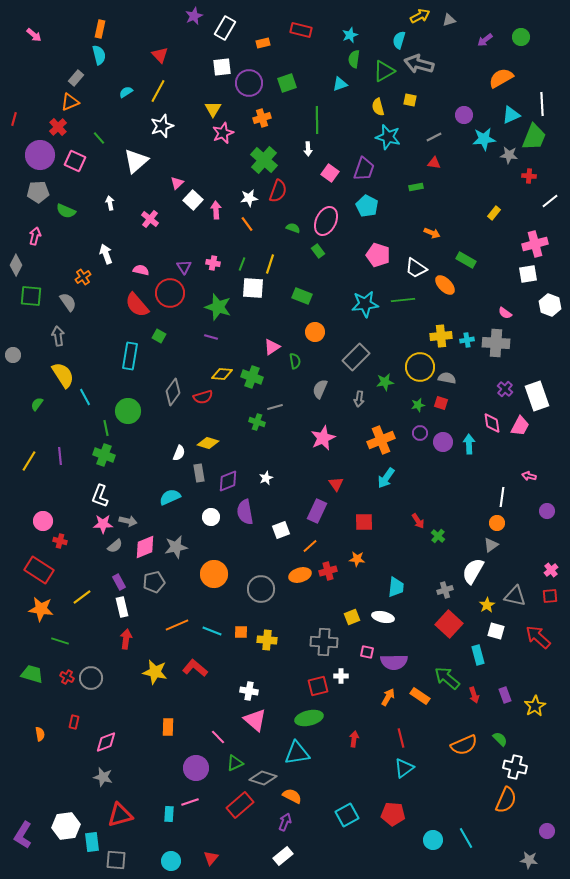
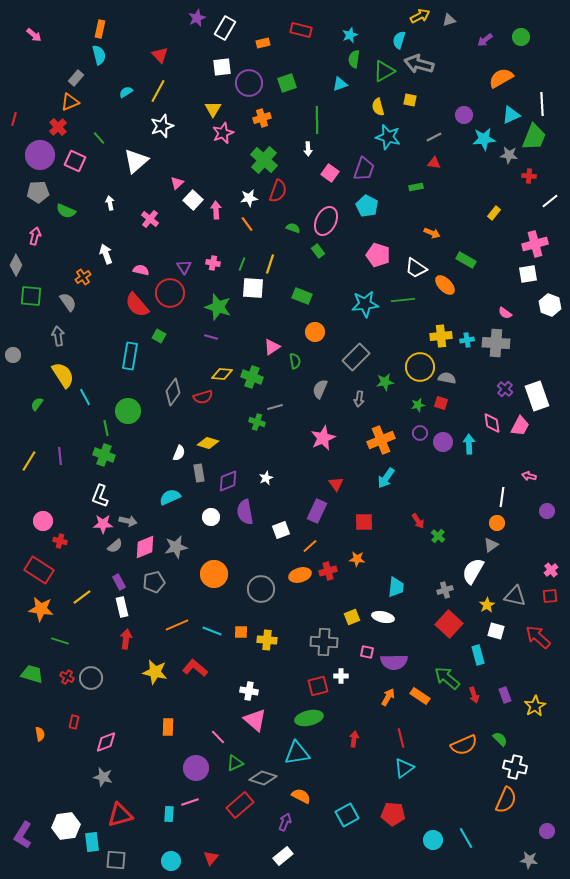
purple star at (194, 16): moved 3 px right, 2 px down
orange semicircle at (292, 796): moved 9 px right
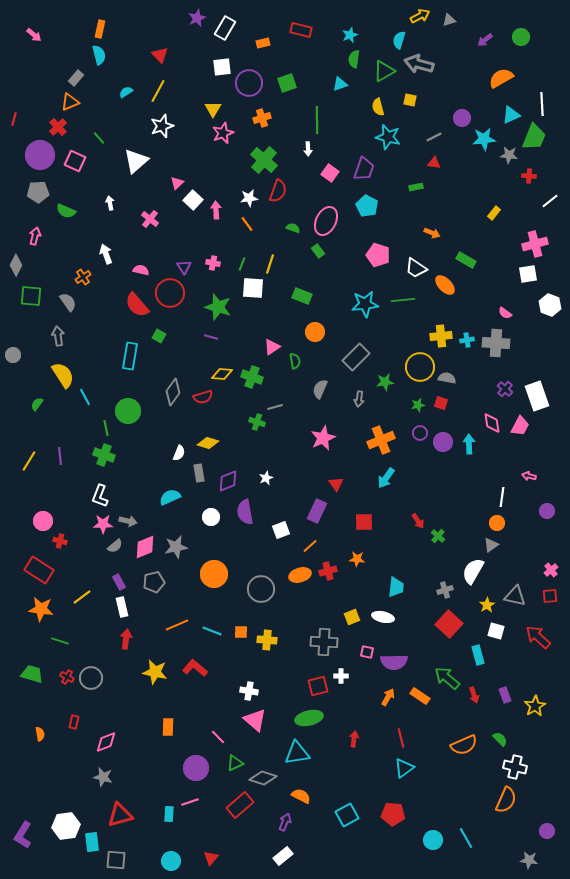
purple circle at (464, 115): moved 2 px left, 3 px down
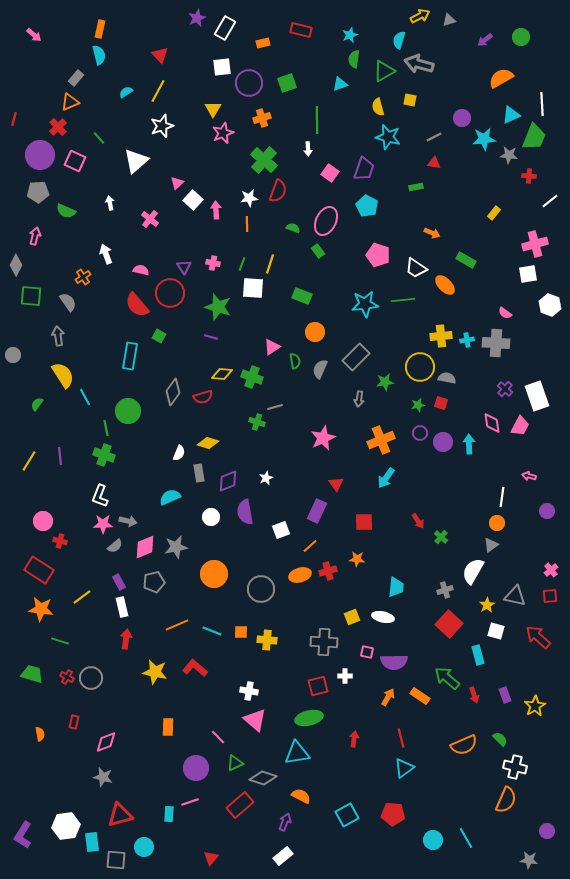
orange line at (247, 224): rotated 35 degrees clockwise
gray semicircle at (320, 389): moved 20 px up
green cross at (438, 536): moved 3 px right, 1 px down
white cross at (341, 676): moved 4 px right
cyan circle at (171, 861): moved 27 px left, 14 px up
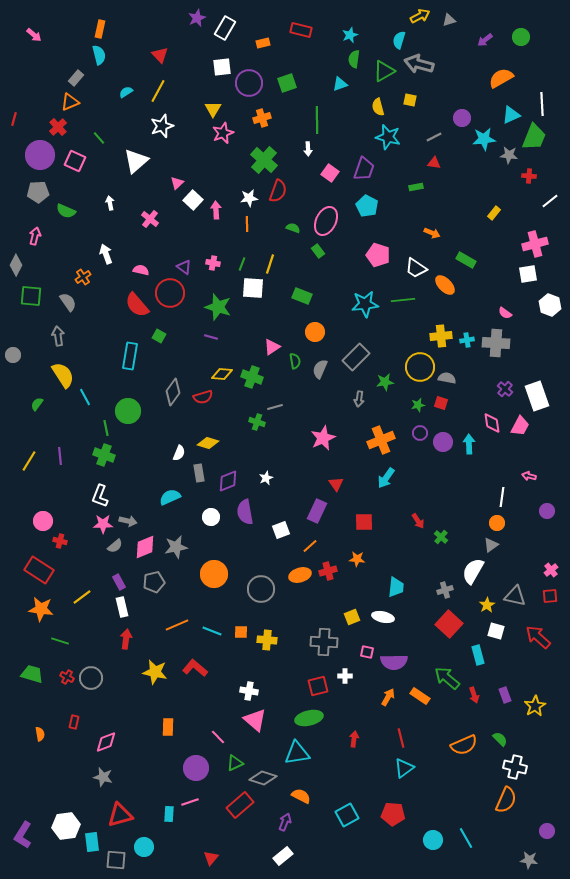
purple triangle at (184, 267): rotated 21 degrees counterclockwise
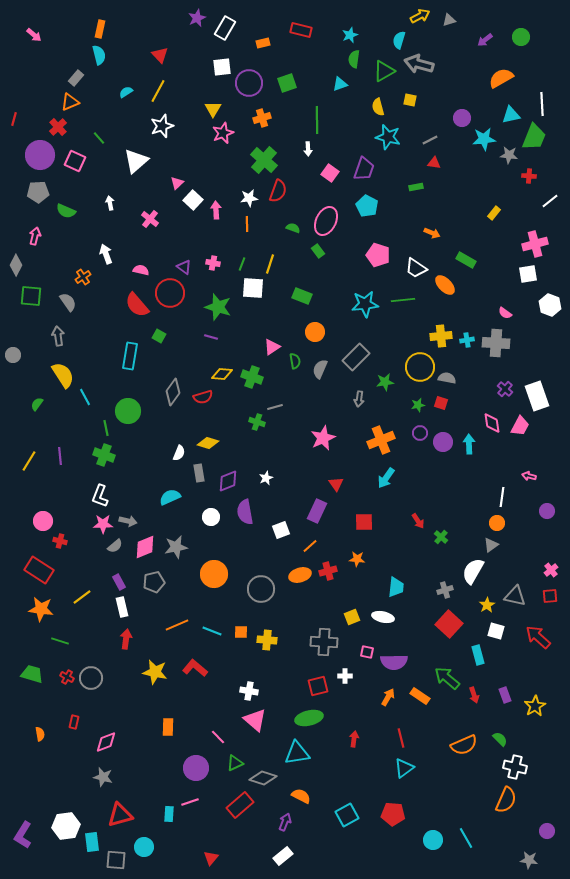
cyan triangle at (511, 115): rotated 12 degrees clockwise
gray line at (434, 137): moved 4 px left, 3 px down
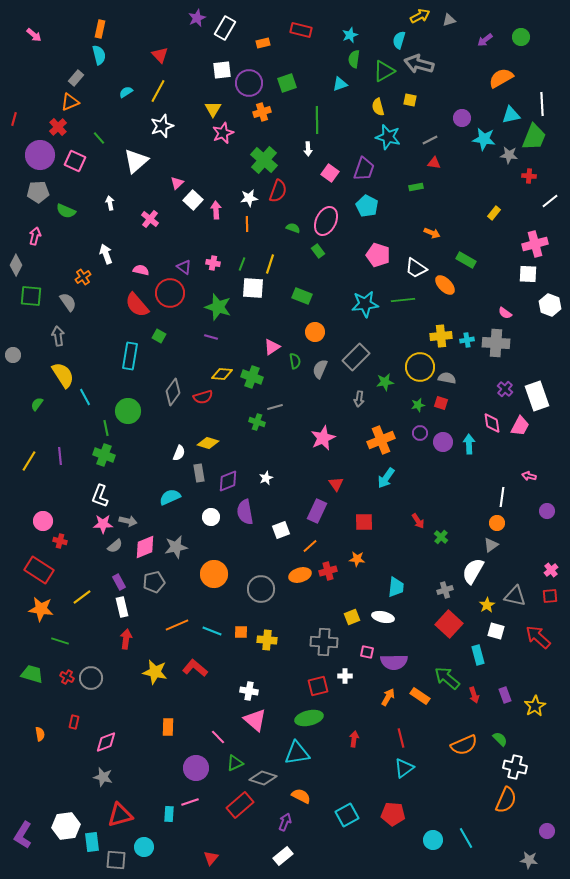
white square at (222, 67): moved 3 px down
orange cross at (262, 118): moved 6 px up
cyan star at (484, 139): rotated 15 degrees clockwise
white square at (528, 274): rotated 12 degrees clockwise
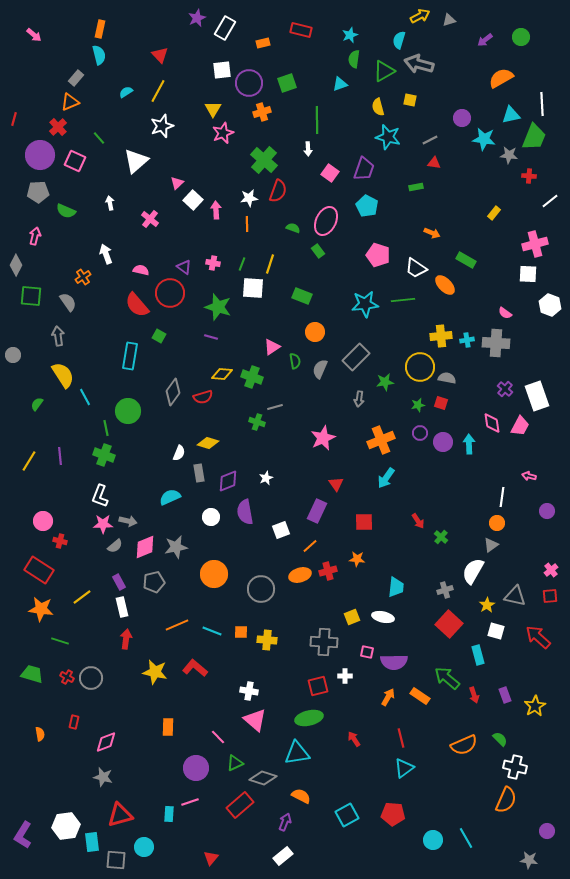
red arrow at (354, 739): rotated 42 degrees counterclockwise
